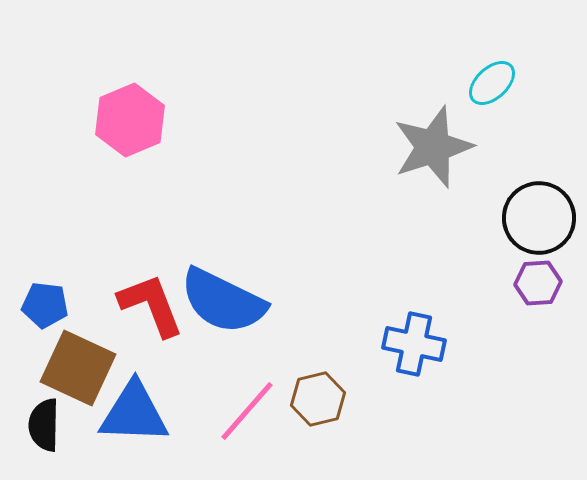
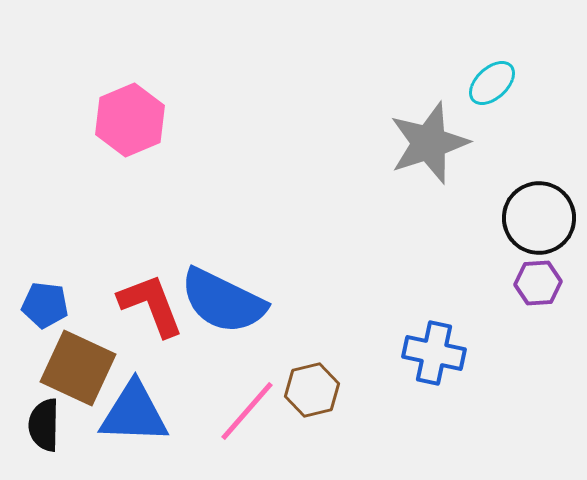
gray star: moved 4 px left, 4 px up
blue cross: moved 20 px right, 9 px down
brown hexagon: moved 6 px left, 9 px up
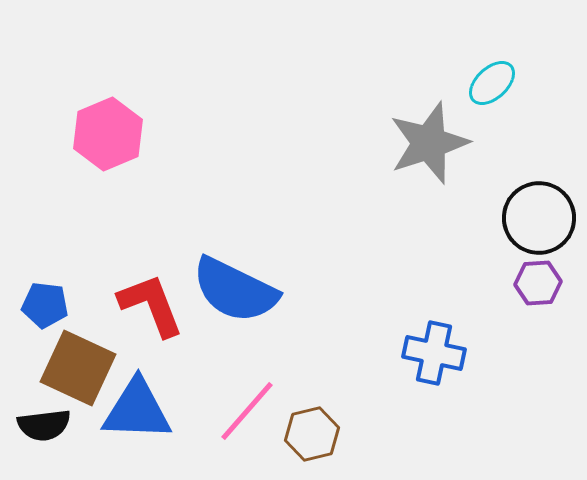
pink hexagon: moved 22 px left, 14 px down
blue semicircle: moved 12 px right, 11 px up
brown hexagon: moved 44 px down
blue triangle: moved 3 px right, 3 px up
black semicircle: rotated 98 degrees counterclockwise
